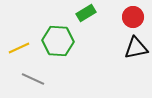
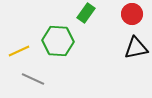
green rectangle: rotated 24 degrees counterclockwise
red circle: moved 1 px left, 3 px up
yellow line: moved 3 px down
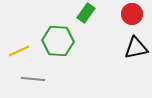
gray line: rotated 20 degrees counterclockwise
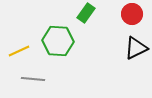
black triangle: rotated 15 degrees counterclockwise
